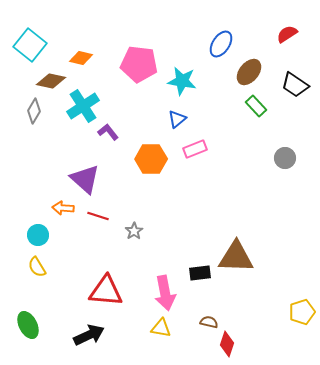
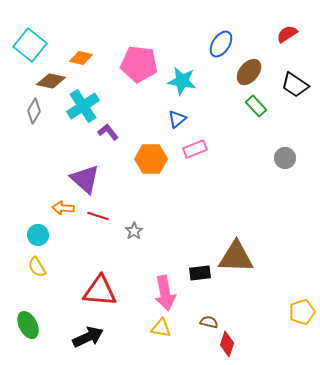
red triangle: moved 6 px left
black arrow: moved 1 px left, 2 px down
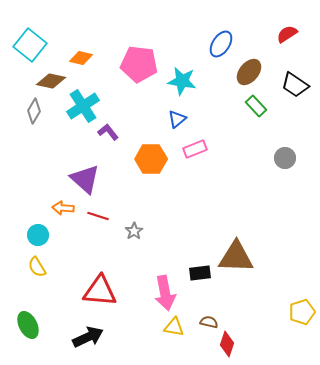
yellow triangle: moved 13 px right, 1 px up
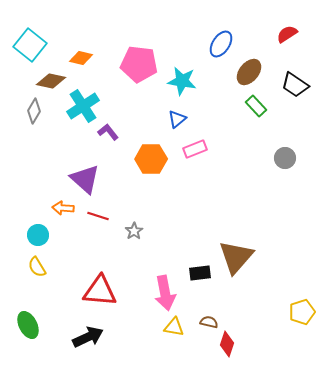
brown triangle: rotated 51 degrees counterclockwise
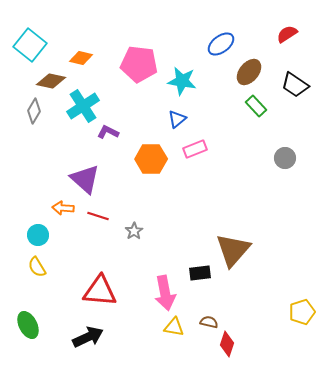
blue ellipse: rotated 20 degrees clockwise
purple L-shape: rotated 25 degrees counterclockwise
brown triangle: moved 3 px left, 7 px up
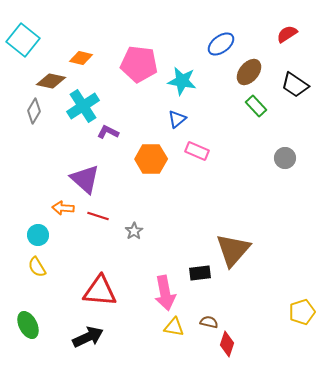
cyan square: moved 7 px left, 5 px up
pink rectangle: moved 2 px right, 2 px down; rotated 45 degrees clockwise
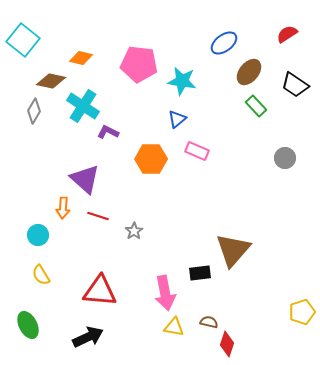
blue ellipse: moved 3 px right, 1 px up
cyan cross: rotated 24 degrees counterclockwise
orange arrow: rotated 90 degrees counterclockwise
yellow semicircle: moved 4 px right, 8 px down
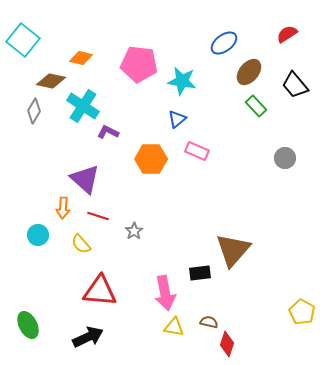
black trapezoid: rotated 16 degrees clockwise
yellow semicircle: moved 40 px right, 31 px up; rotated 10 degrees counterclockwise
yellow pentagon: rotated 25 degrees counterclockwise
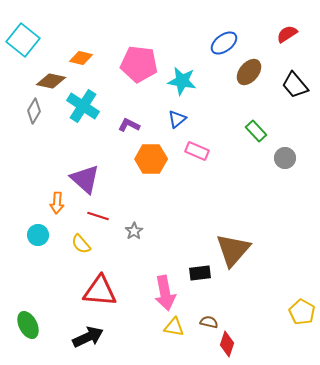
green rectangle: moved 25 px down
purple L-shape: moved 21 px right, 7 px up
orange arrow: moved 6 px left, 5 px up
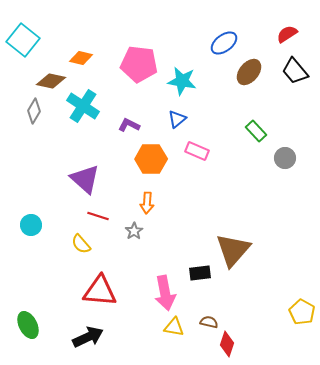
black trapezoid: moved 14 px up
orange arrow: moved 90 px right
cyan circle: moved 7 px left, 10 px up
